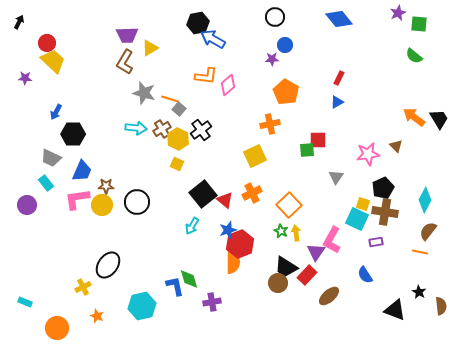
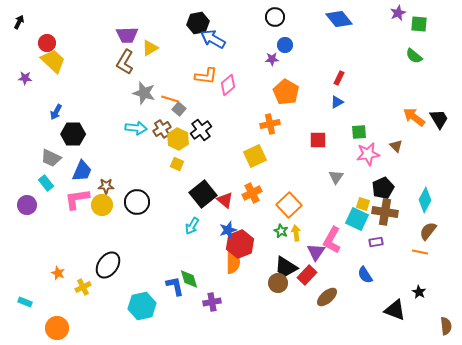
green square at (307, 150): moved 52 px right, 18 px up
brown ellipse at (329, 296): moved 2 px left, 1 px down
brown semicircle at (441, 306): moved 5 px right, 20 px down
orange star at (97, 316): moved 39 px left, 43 px up
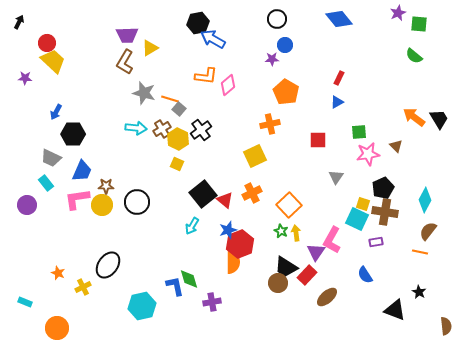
black circle at (275, 17): moved 2 px right, 2 px down
